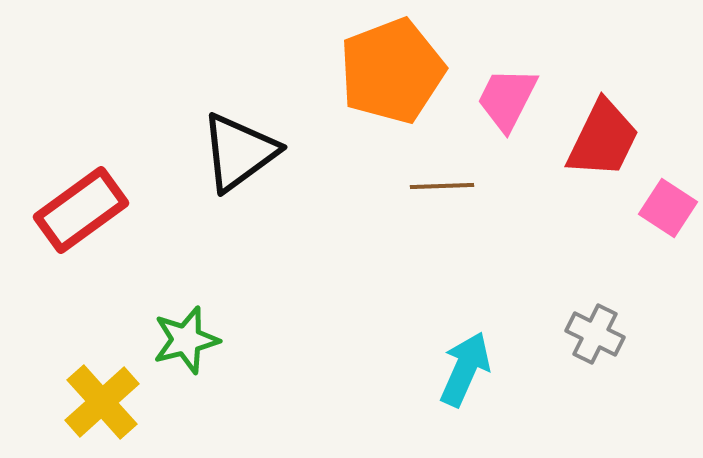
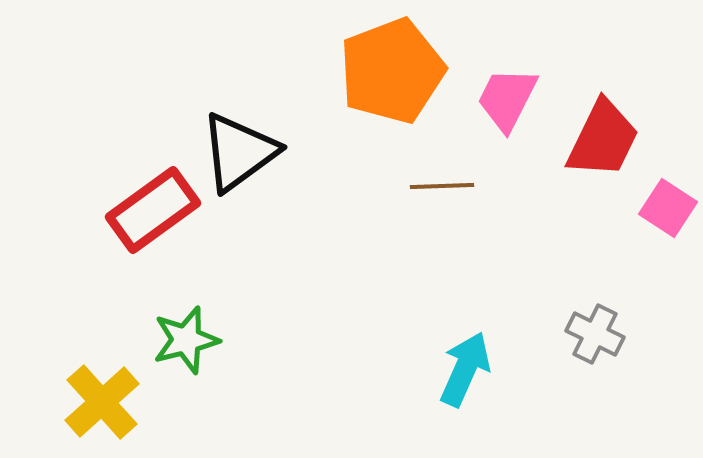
red rectangle: moved 72 px right
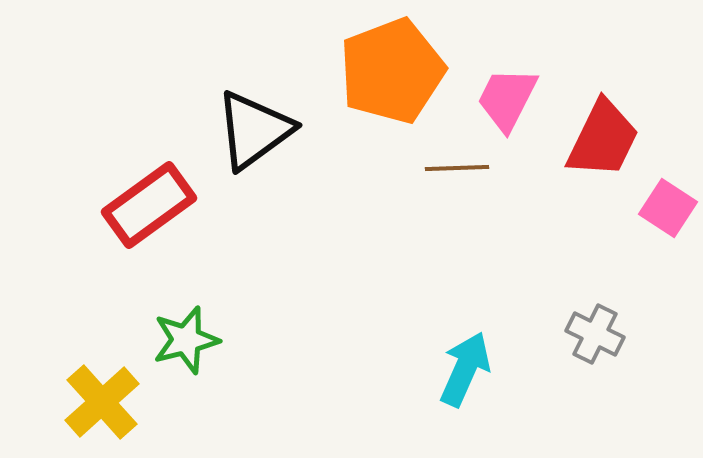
black triangle: moved 15 px right, 22 px up
brown line: moved 15 px right, 18 px up
red rectangle: moved 4 px left, 5 px up
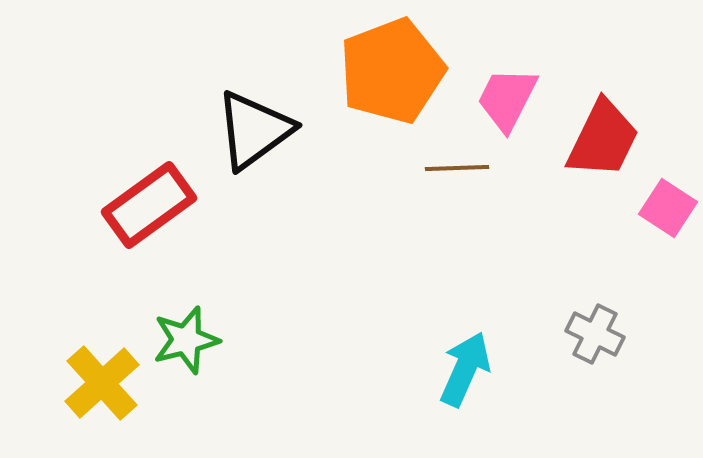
yellow cross: moved 19 px up
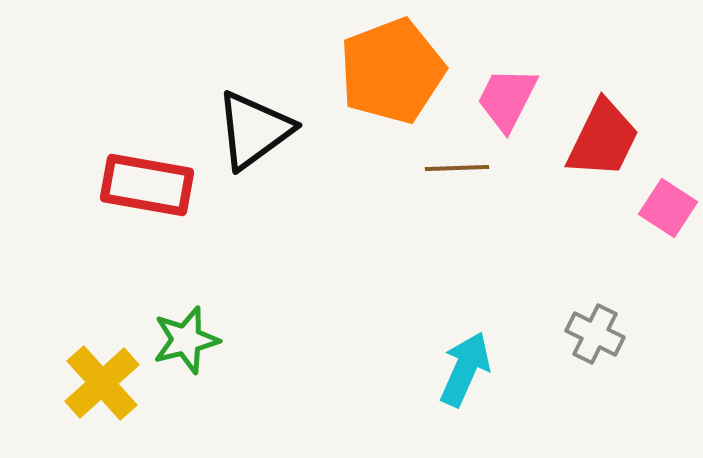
red rectangle: moved 2 px left, 20 px up; rotated 46 degrees clockwise
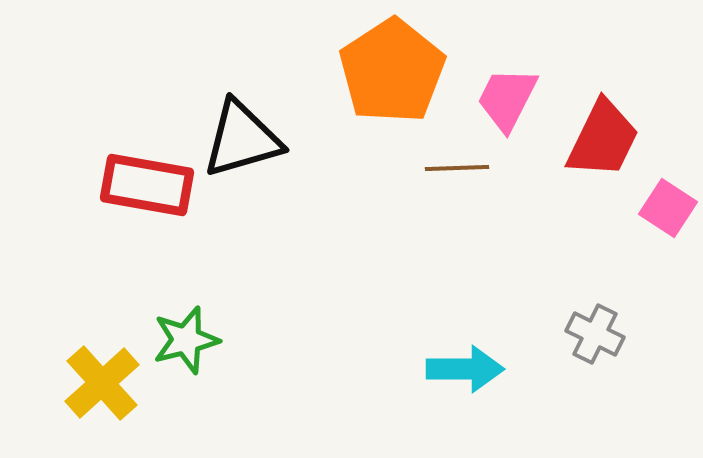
orange pentagon: rotated 12 degrees counterclockwise
black triangle: moved 12 px left, 9 px down; rotated 20 degrees clockwise
cyan arrow: rotated 66 degrees clockwise
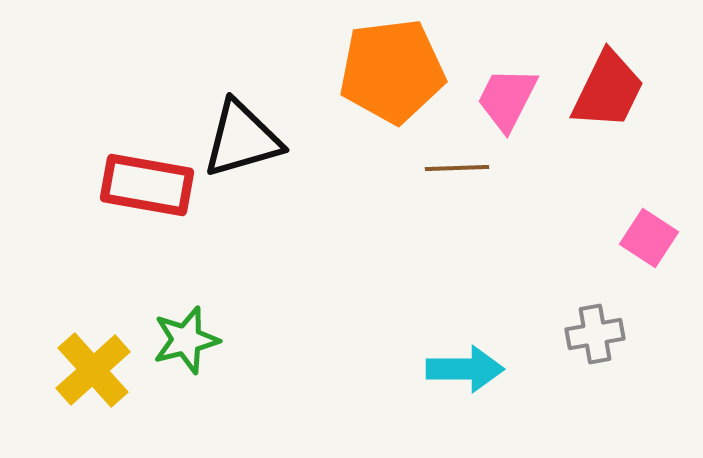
orange pentagon: rotated 26 degrees clockwise
red trapezoid: moved 5 px right, 49 px up
pink square: moved 19 px left, 30 px down
gray cross: rotated 36 degrees counterclockwise
yellow cross: moved 9 px left, 13 px up
